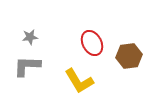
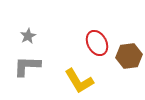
gray star: moved 2 px left, 1 px up; rotated 21 degrees counterclockwise
red ellipse: moved 5 px right
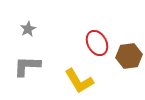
gray star: moved 7 px up
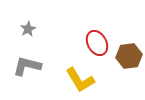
gray L-shape: rotated 12 degrees clockwise
yellow L-shape: moved 1 px right, 1 px up
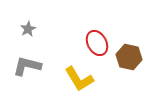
brown hexagon: moved 1 px down; rotated 20 degrees clockwise
yellow L-shape: moved 1 px left, 1 px up
